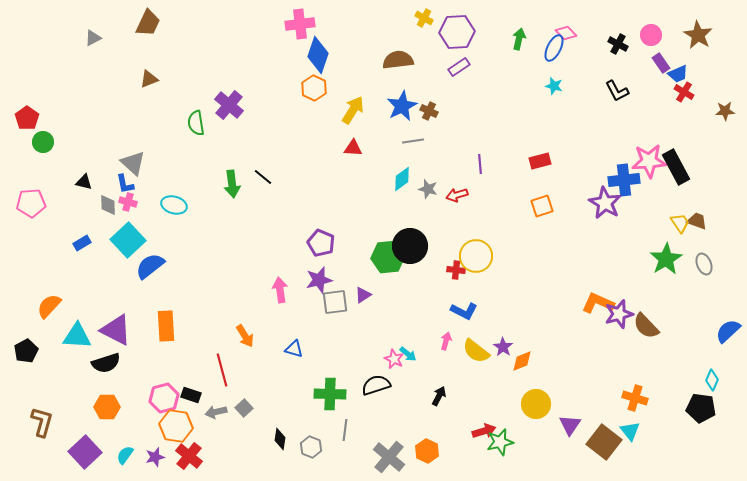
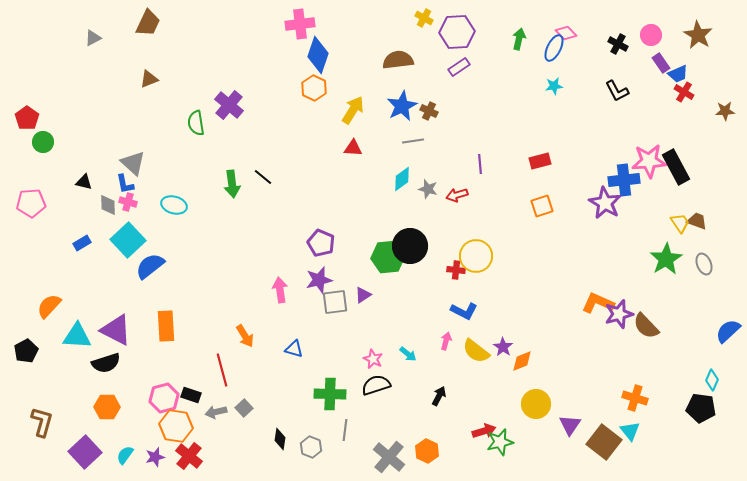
cyan star at (554, 86): rotated 24 degrees counterclockwise
pink star at (394, 359): moved 21 px left
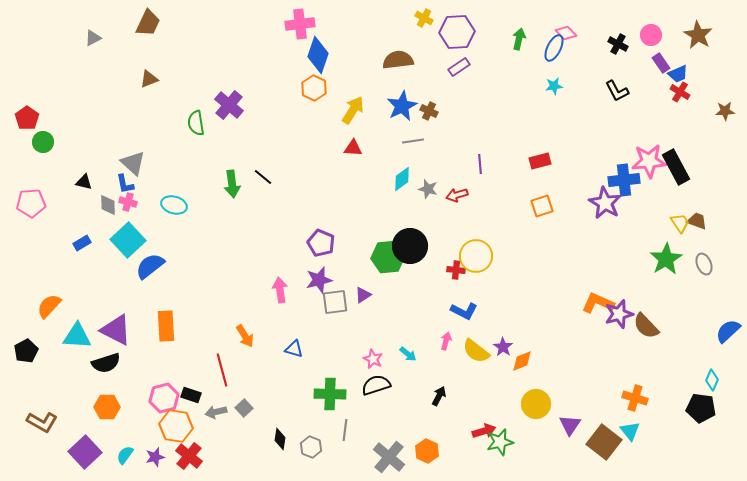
red cross at (684, 92): moved 4 px left
brown L-shape at (42, 422): rotated 104 degrees clockwise
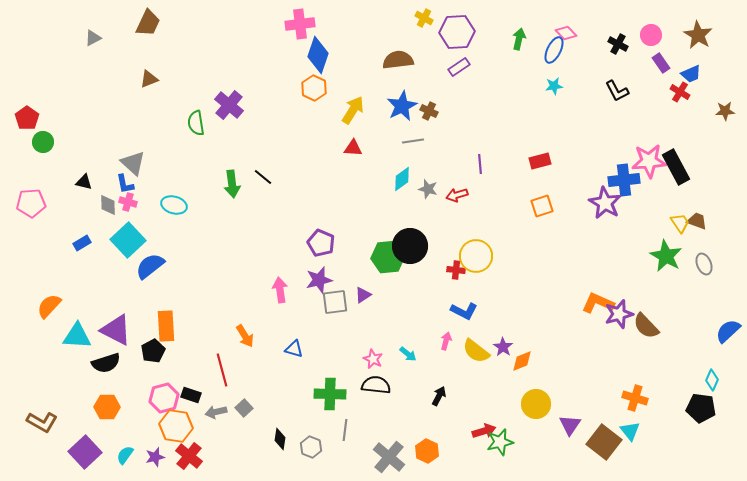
blue ellipse at (554, 48): moved 2 px down
blue trapezoid at (678, 74): moved 13 px right
green star at (666, 259): moved 3 px up; rotated 12 degrees counterclockwise
black pentagon at (26, 351): moved 127 px right
black semicircle at (376, 385): rotated 24 degrees clockwise
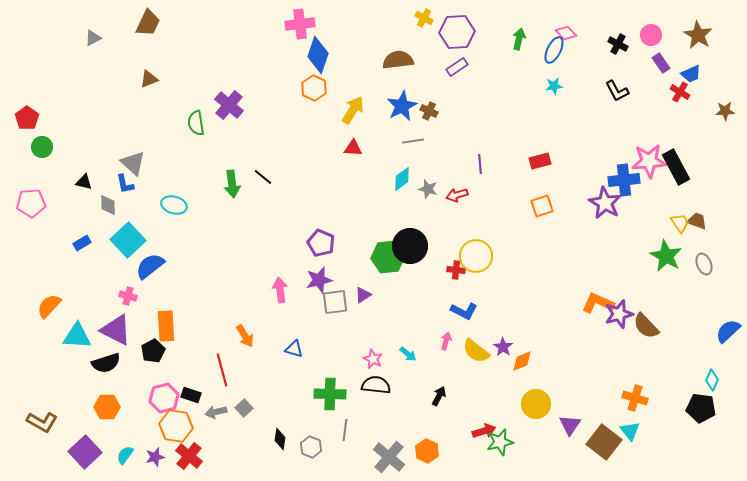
purple rectangle at (459, 67): moved 2 px left
green circle at (43, 142): moved 1 px left, 5 px down
pink cross at (128, 202): moved 94 px down
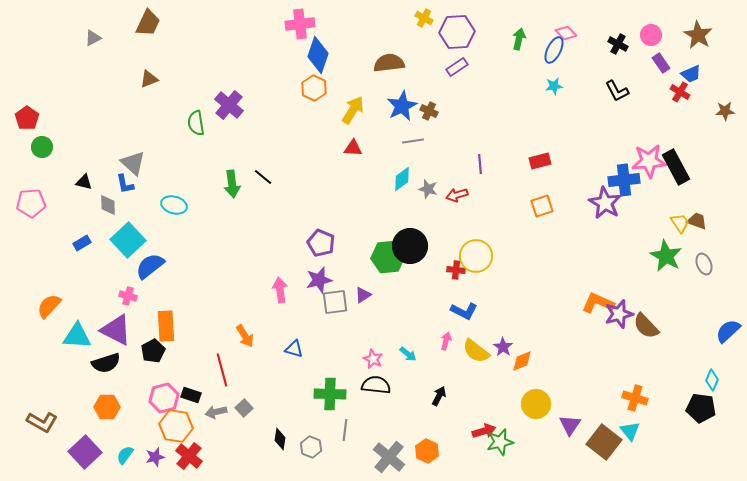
brown semicircle at (398, 60): moved 9 px left, 3 px down
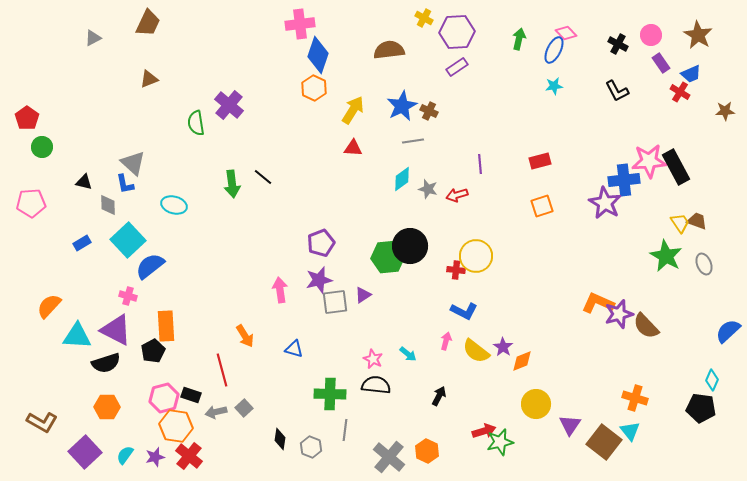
brown semicircle at (389, 63): moved 13 px up
purple pentagon at (321, 243): rotated 28 degrees clockwise
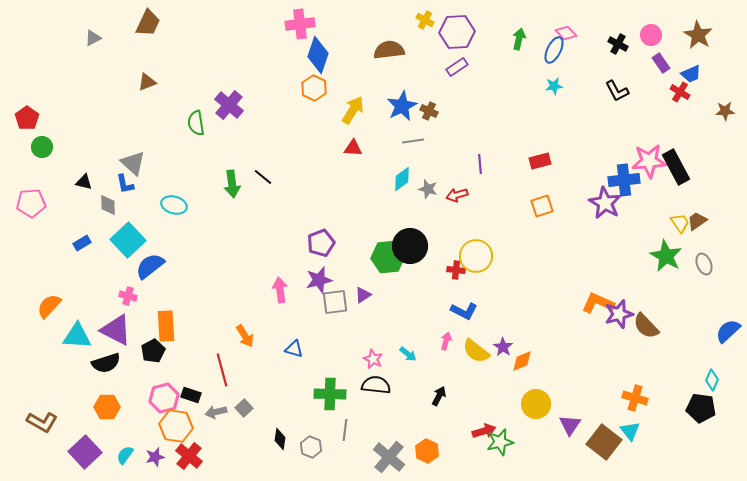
yellow cross at (424, 18): moved 1 px right, 2 px down
brown triangle at (149, 79): moved 2 px left, 3 px down
brown trapezoid at (697, 221): rotated 55 degrees counterclockwise
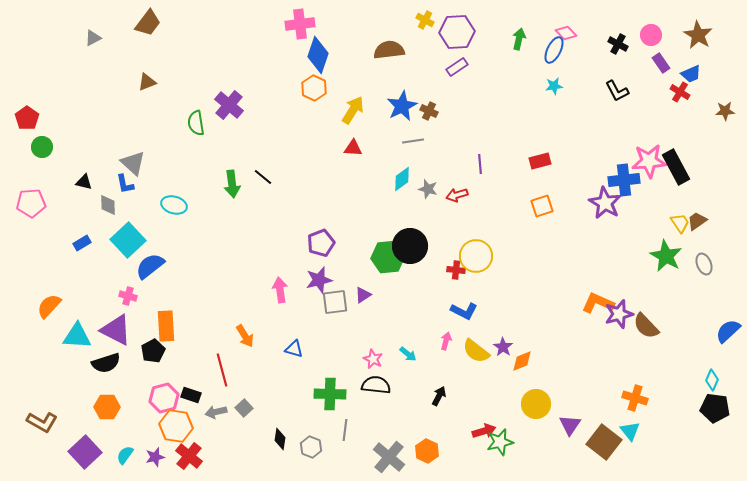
brown trapezoid at (148, 23): rotated 12 degrees clockwise
black pentagon at (701, 408): moved 14 px right
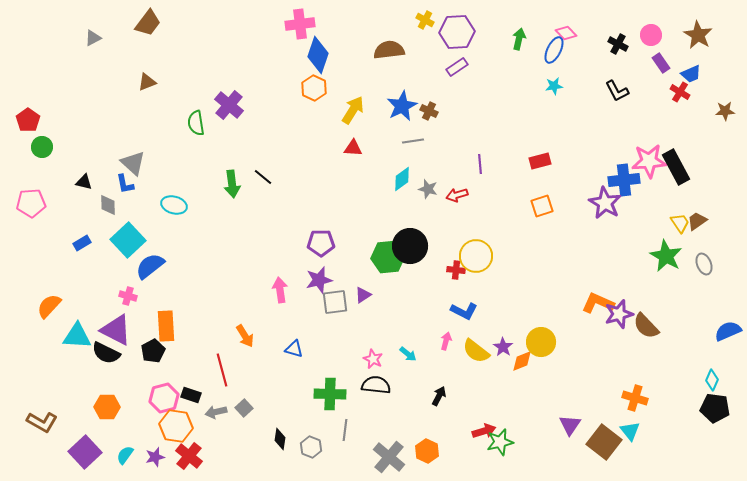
red pentagon at (27, 118): moved 1 px right, 2 px down
purple pentagon at (321, 243): rotated 20 degrees clockwise
blue semicircle at (728, 331): rotated 20 degrees clockwise
black semicircle at (106, 363): moved 10 px up; rotated 44 degrees clockwise
yellow circle at (536, 404): moved 5 px right, 62 px up
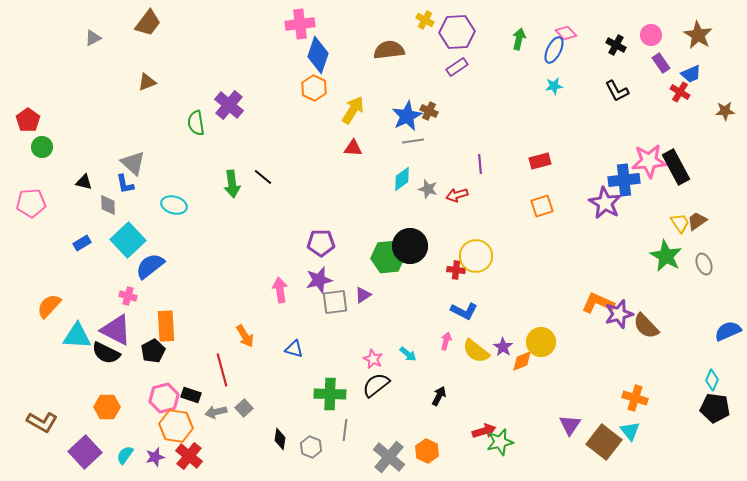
black cross at (618, 44): moved 2 px left, 1 px down
blue star at (402, 106): moved 5 px right, 10 px down
black semicircle at (376, 385): rotated 44 degrees counterclockwise
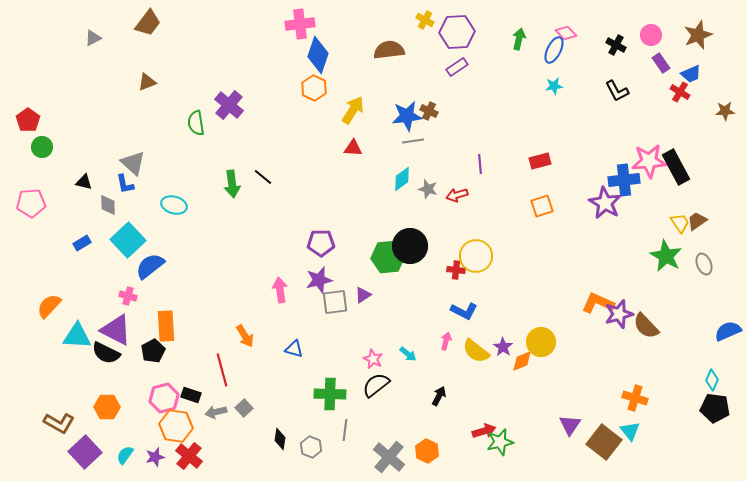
brown star at (698, 35): rotated 20 degrees clockwise
blue star at (407, 116): rotated 20 degrees clockwise
brown L-shape at (42, 422): moved 17 px right, 1 px down
